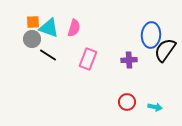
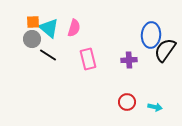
cyan triangle: rotated 20 degrees clockwise
pink rectangle: rotated 35 degrees counterclockwise
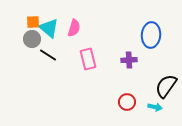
black semicircle: moved 1 px right, 36 px down
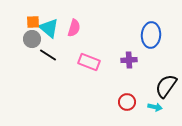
pink rectangle: moved 1 px right, 3 px down; rotated 55 degrees counterclockwise
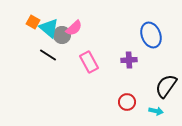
orange square: rotated 32 degrees clockwise
pink semicircle: rotated 30 degrees clockwise
blue ellipse: rotated 25 degrees counterclockwise
gray circle: moved 30 px right, 4 px up
pink rectangle: rotated 40 degrees clockwise
cyan arrow: moved 1 px right, 4 px down
